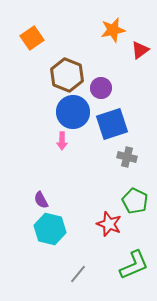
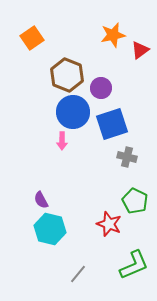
orange star: moved 5 px down
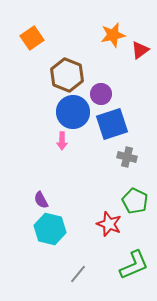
purple circle: moved 6 px down
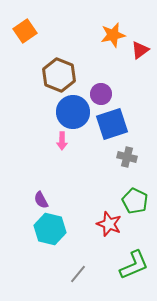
orange square: moved 7 px left, 7 px up
brown hexagon: moved 8 px left
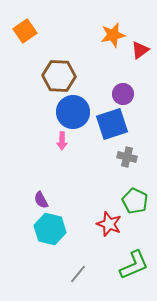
brown hexagon: moved 1 px down; rotated 20 degrees counterclockwise
purple circle: moved 22 px right
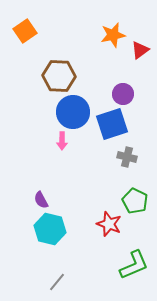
gray line: moved 21 px left, 8 px down
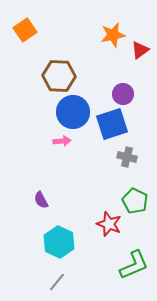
orange square: moved 1 px up
pink arrow: rotated 96 degrees counterclockwise
cyan hexagon: moved 9 px right, 13 px down; rotated 12 degrees clockwise
